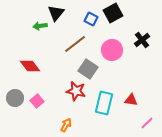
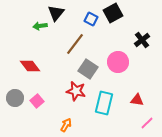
brown line: rotated 15 degrees counterclockwise
pink circle: moved 6 px right, 12 px down
red triangle: moved 6 px right
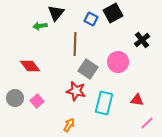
brown line: rotated 35 degrees counterclockwise
orange arrow: moved 3 px right
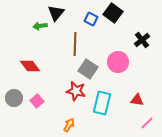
black square: rotated 24 degrees counterclockwise
gray circle: moved 1 px left
cyan rectangle: moved 2 px left
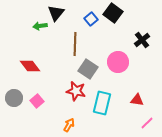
blue square: rotated 24 degrees clockwise
